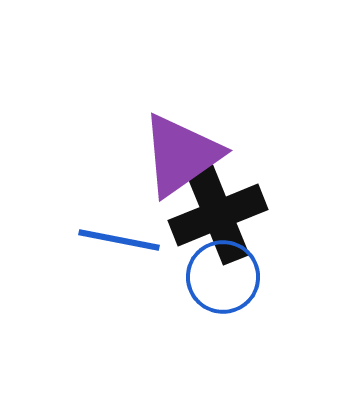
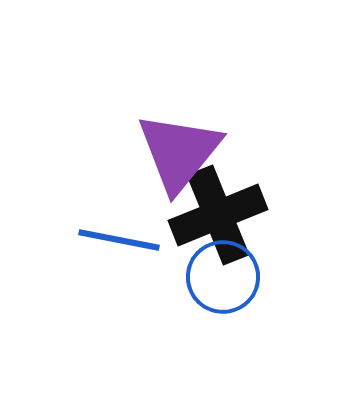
purple triangle: moved 2 px left, 3 px up; rotated 16 degrees counterclockwise
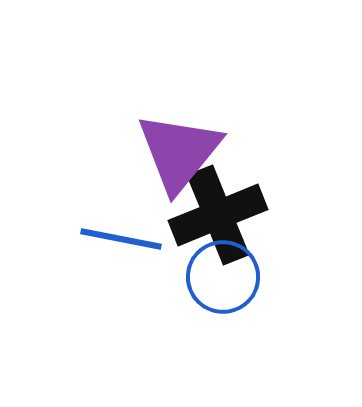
blue line: moved 2 px right, 1 px up
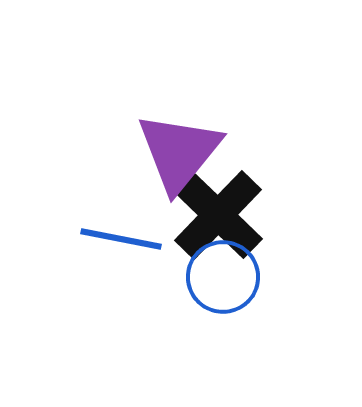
black cross: rotated 24 degrees counterclockwise
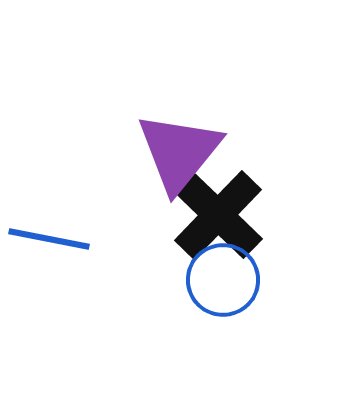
blue line: moved 72 px left
blue circle: moved 3 px down
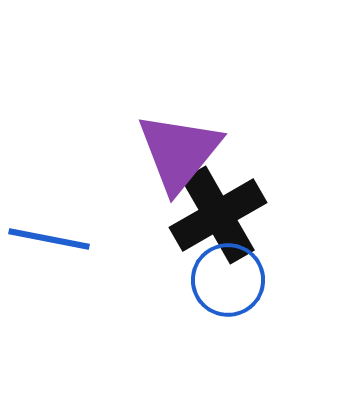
black cross: rotated 16 degrees clockwise
blue circle: moved 5 px right
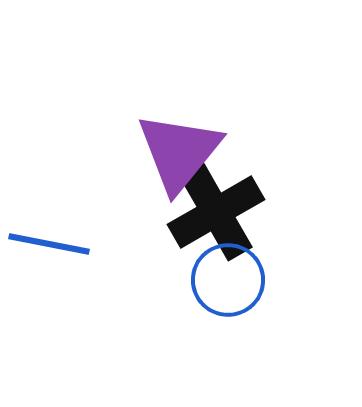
black cross: moved 2 px left, 3 px up
blue line: moved 5 px down
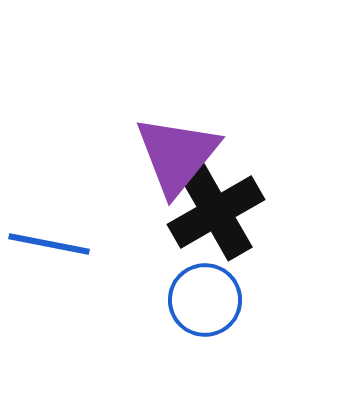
purple triangle: moved 2 px left, 3 px down
blue circle: moved 23 px left, 20 px down
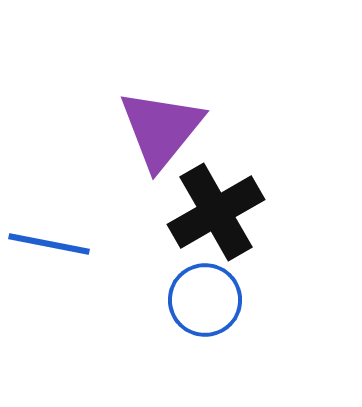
purple triangle: moved 16 px left, 26 px up
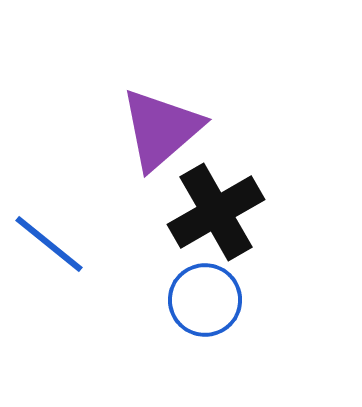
purple triangle: rotated 10 degrees clockwise
blue line: rotated 28 degrees clockwise
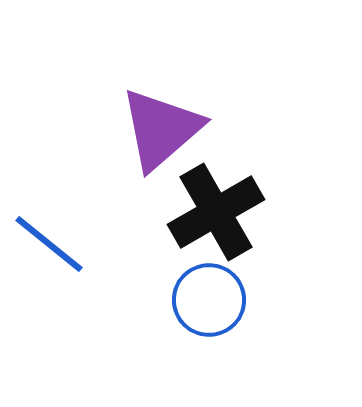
blue circle: moved 4 px right
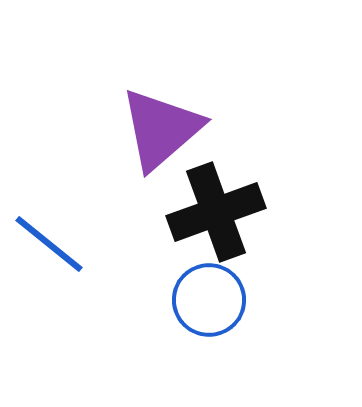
black cross: rotated 10 degrees clockwise
